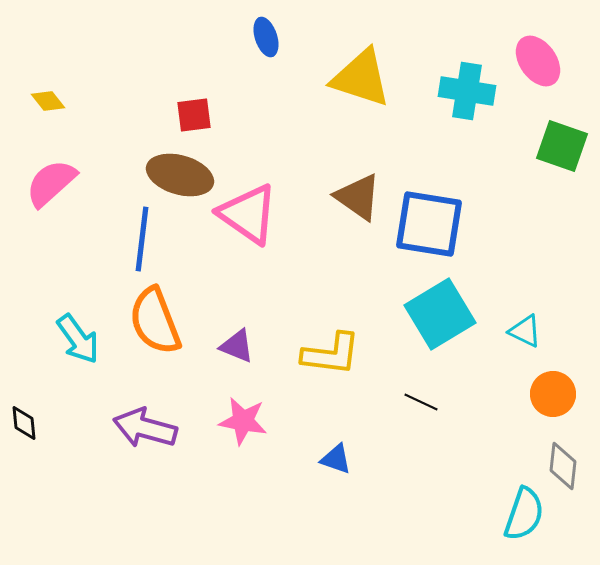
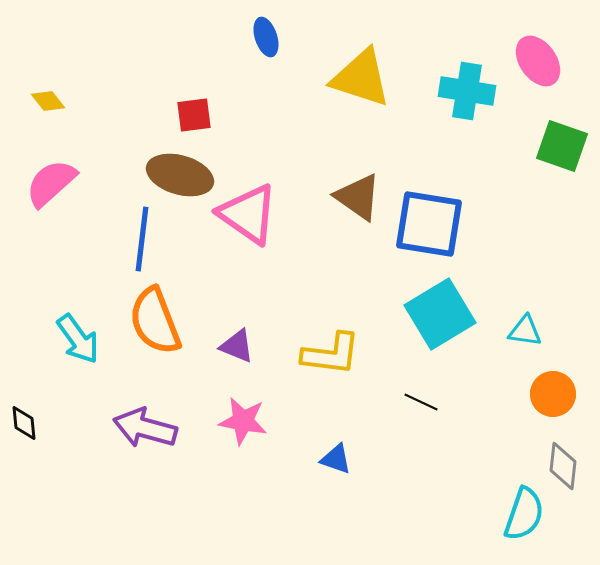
cyan triangle: rotated 18 degrees counterclockwise
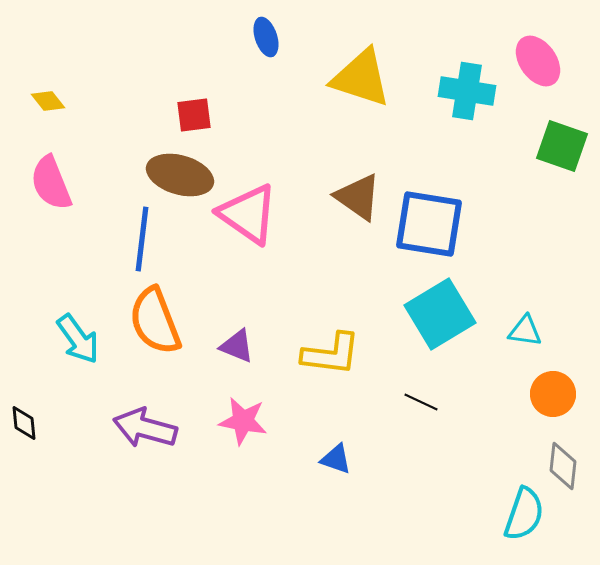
pink semicircle: rotated 70 degrees counterclockwise
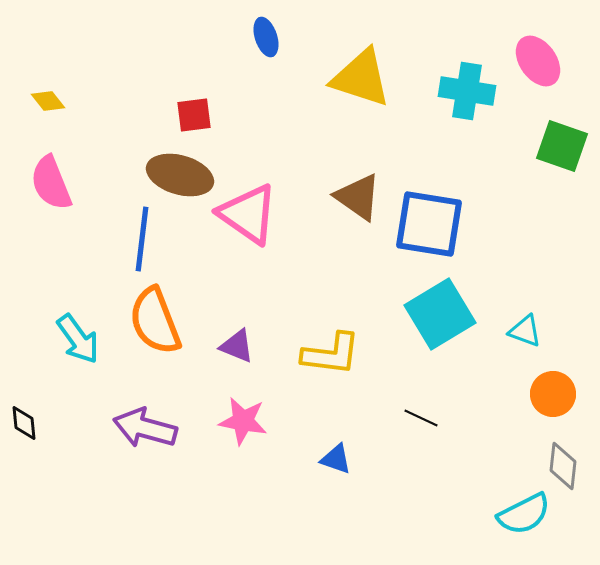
cyan triangle: rotated 12 degrees clockwise
black line: moved 16 px down
cyan semicircle: rotated 44 degrees clockwise
